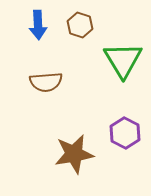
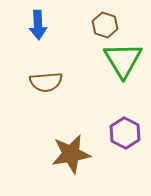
brown hexagon: moved 25 px right
brown star: moved 3 px left
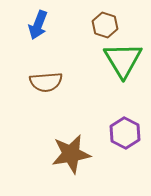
blue arrow: rotated 24 degrees clockwise
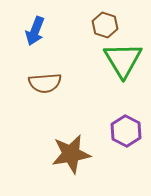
blue arrow: moved 3 px left, 6 px down
brown semicircle: moved 1 px left, 1 px down
purple hexagon: moved 1 px right, 2 px up
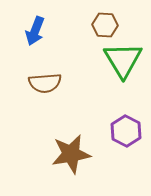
brown hexagon: rotated 15 degrees counterclockwise
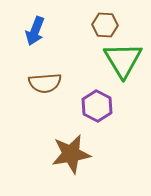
purple hexagon: moved 29 px left, 25 px up
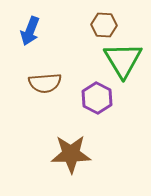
brown hexagon: moved 1 px left
blue arrow: moved 5 px left
purple hexagon: moved 8 px up
brown star: rotated 9 degrees clockwise
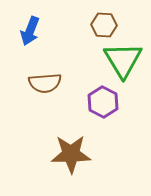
purple hexagon: moved 6 px right, 4 px down
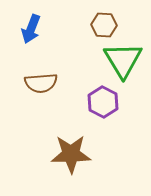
blue arrow: moved 1 px right, 2 px up
brown semicircle: moved 4 px left
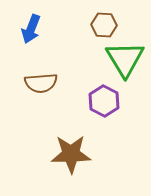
green triangle: moved 2 px right, 1 px up
purple hexagon: moved 1 px right, 1 px up
